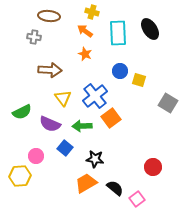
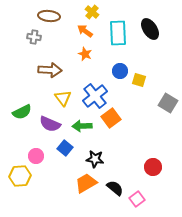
yellow cross: rotated 24 degrees clockwise
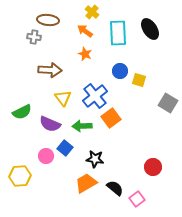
brown ellipse: moved 1 px left, 4 px down
pink circle: moved 10 px right
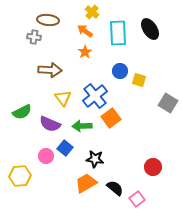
orange star: moved 2 px up; rotated 16 degrees clockwise
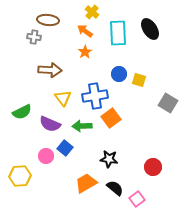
blue circle: moved 1 px left, 3 px down
blue cross: rotated 30 degrees clockwise
black star: moved 14 px right
